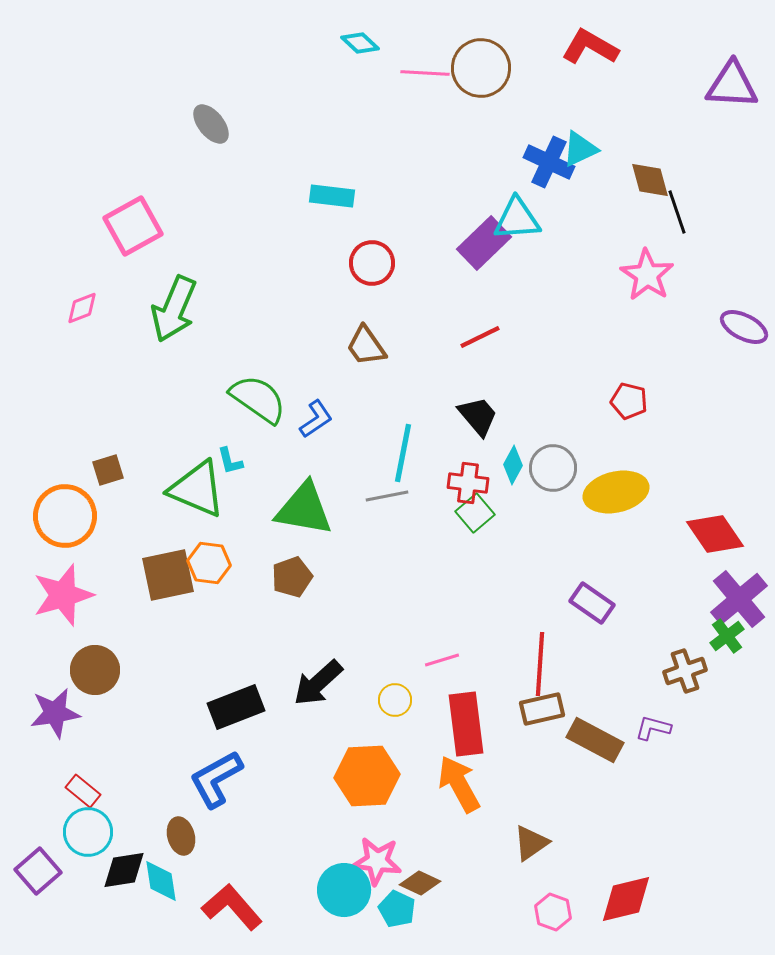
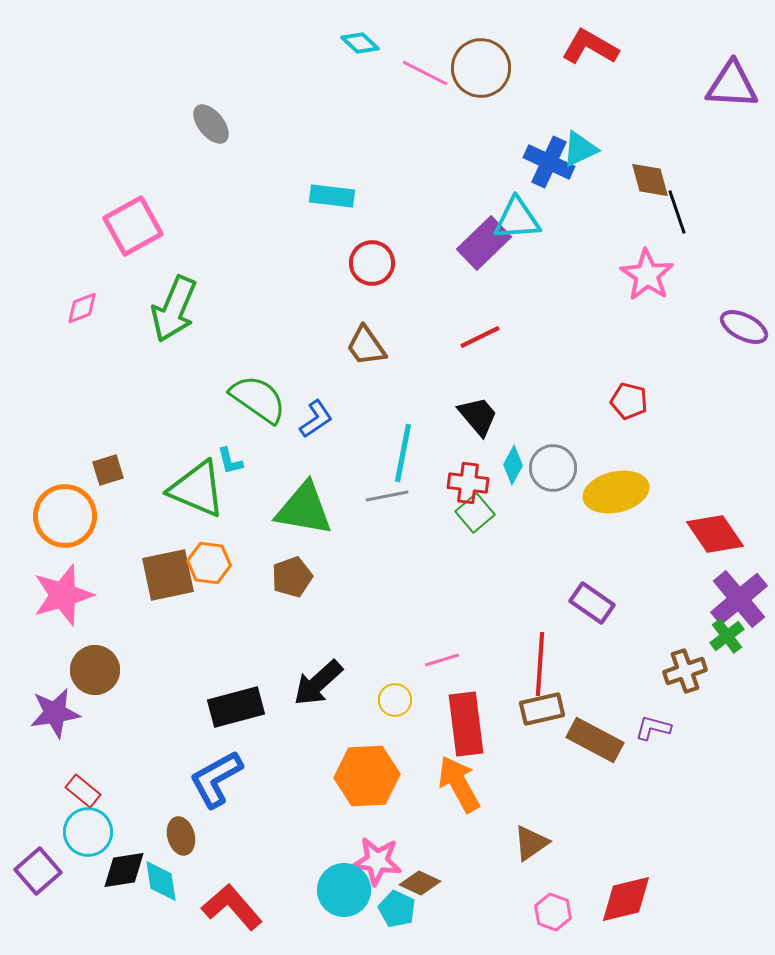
pink line at (425, 73): rotated 24 degrees clockwise
black rectangle at (236, 707): rotated 6 degrees clockwise
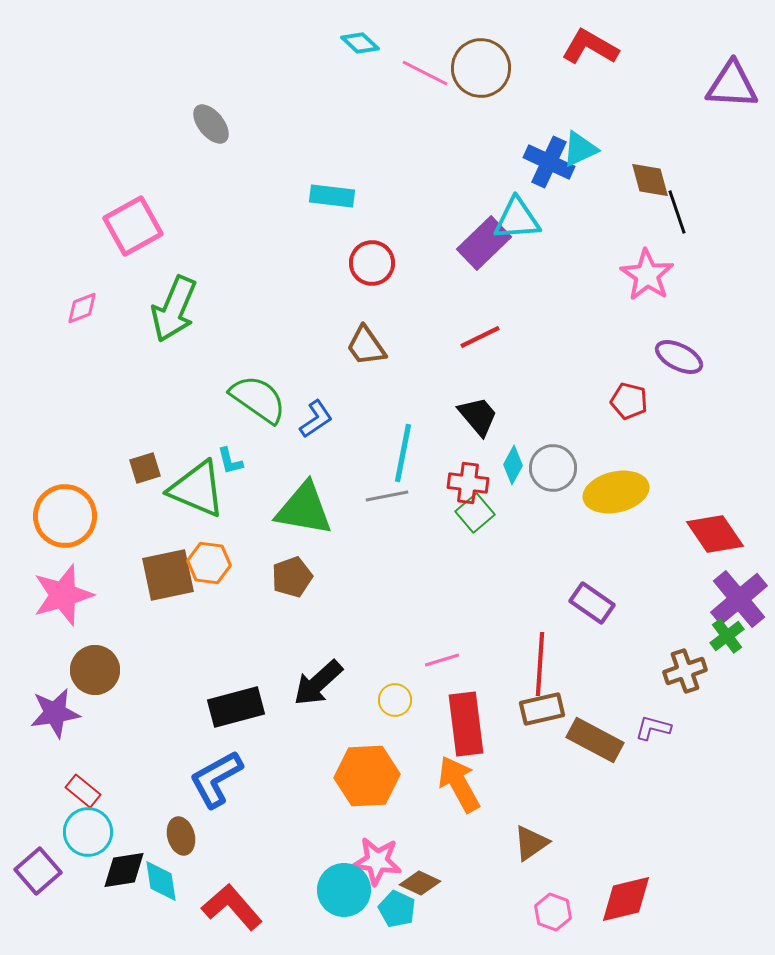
purple ellipse at (744, 327): moved 65 px left, 30 px down
brown square at (108, 470): moved 37 px right, 2 px up
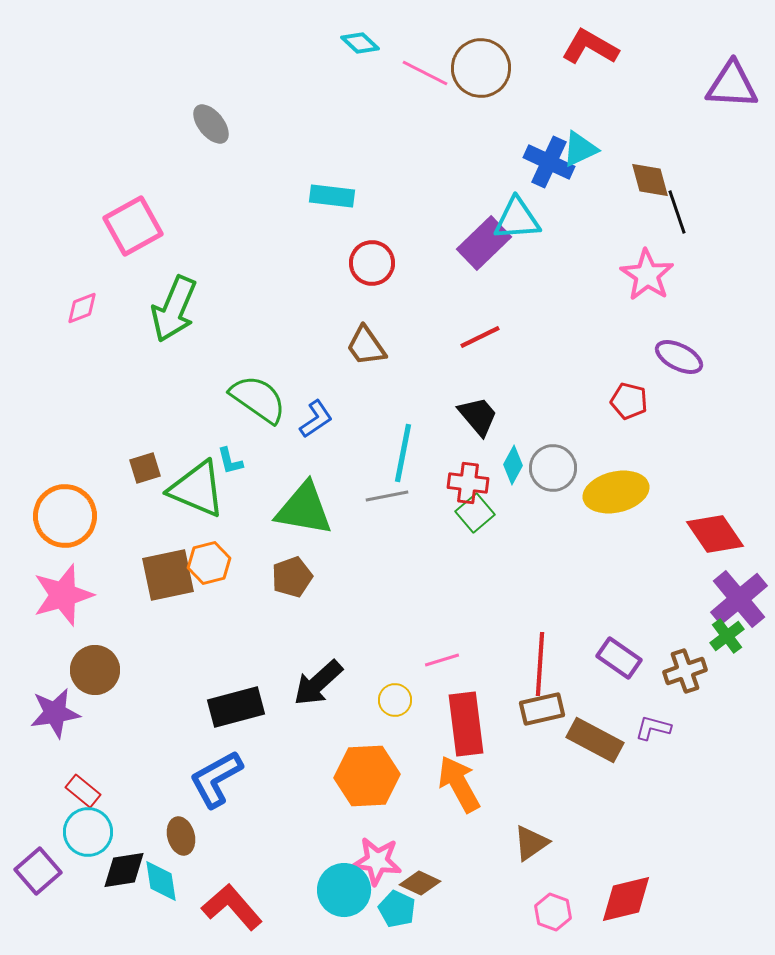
orange hexagon at (209, 563): rotated 21 degrees counterclockwise
purple rectangle at (592, 603): moved 27 px right, 55 px down
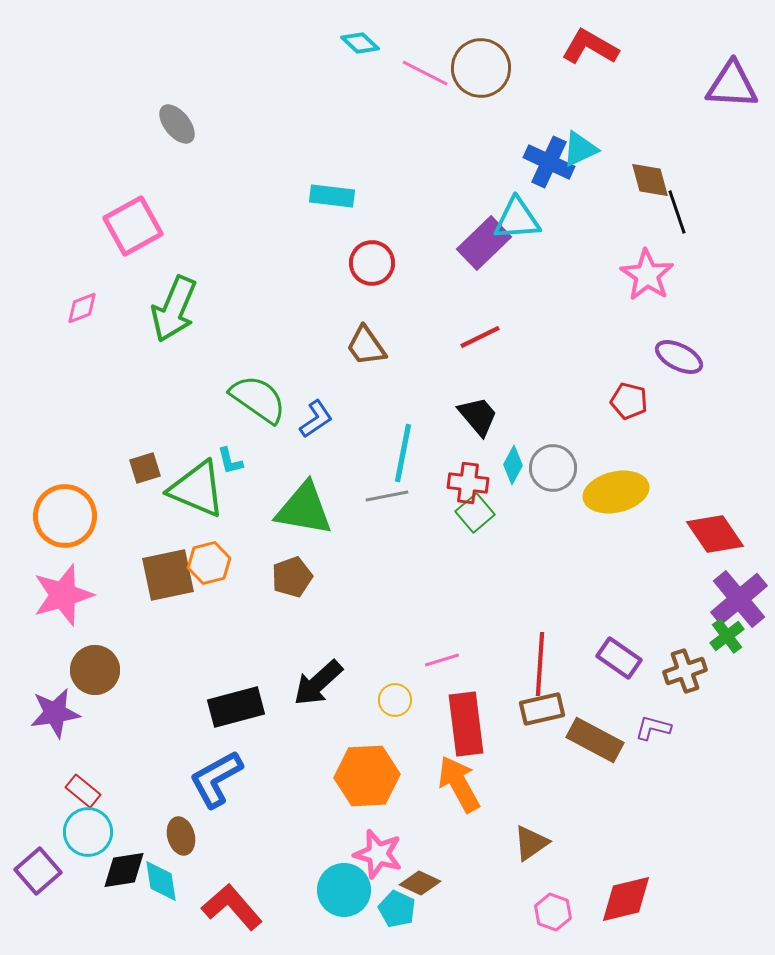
gray ellipse at (211, 124): moved 34 px left
pink star at (377, 861): moved 1 px right, 7 px up; rotated 9 degrees clockwise
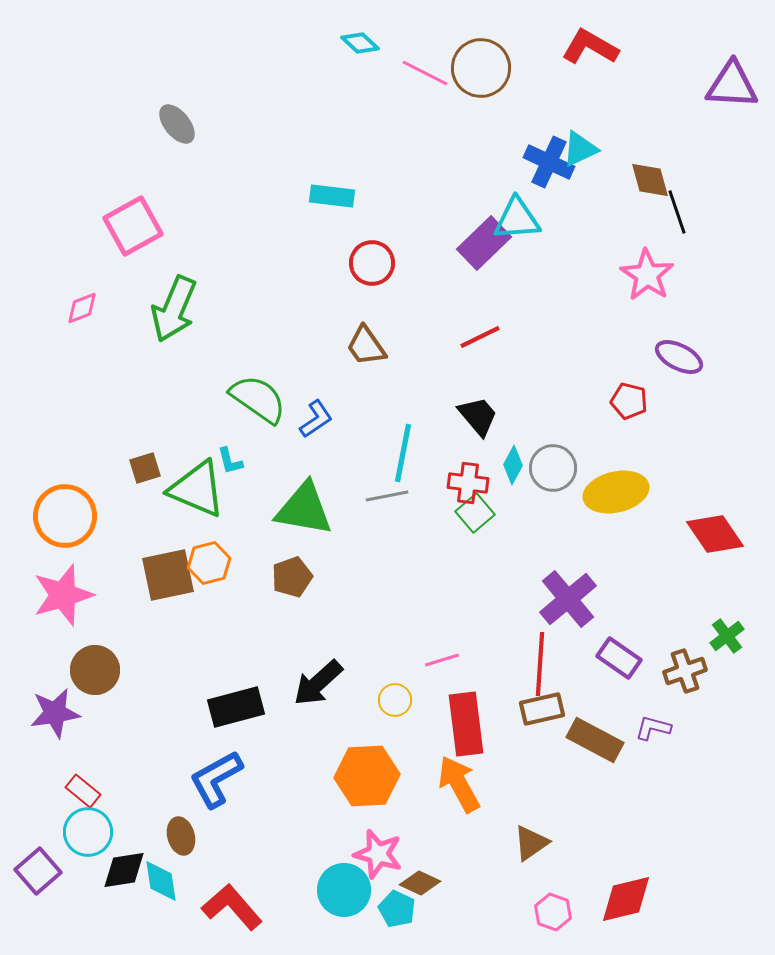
purple cross at (739, 599): moved 171 px left
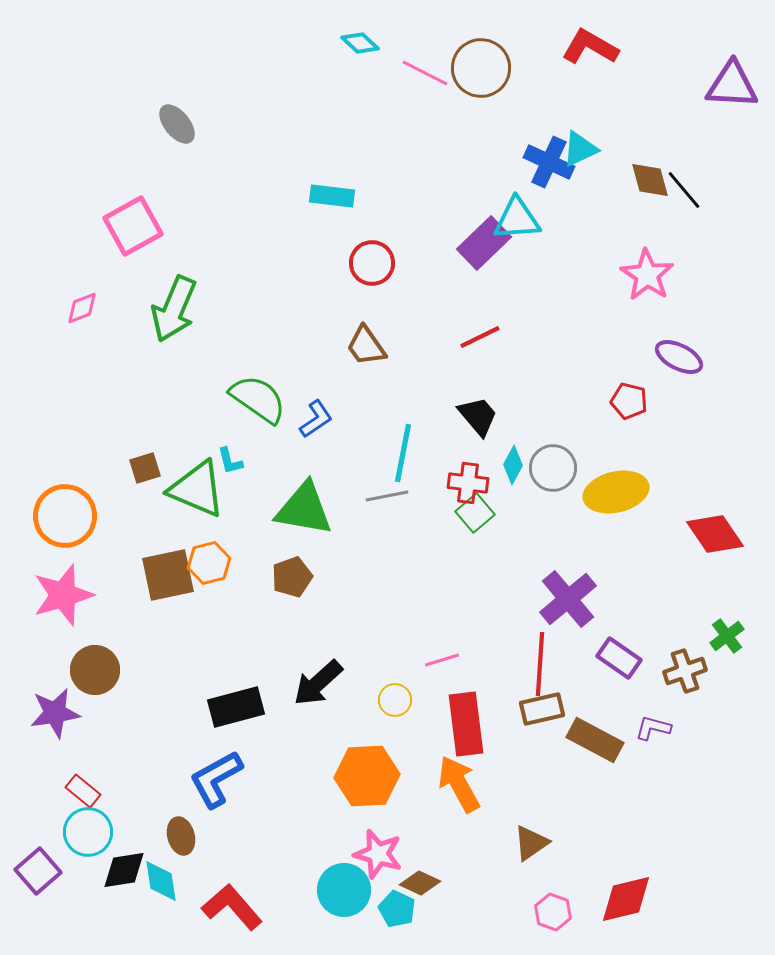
black line at (677, 212): moved 7 px right, 22 px up; rotated 21 degrees counterclockwise
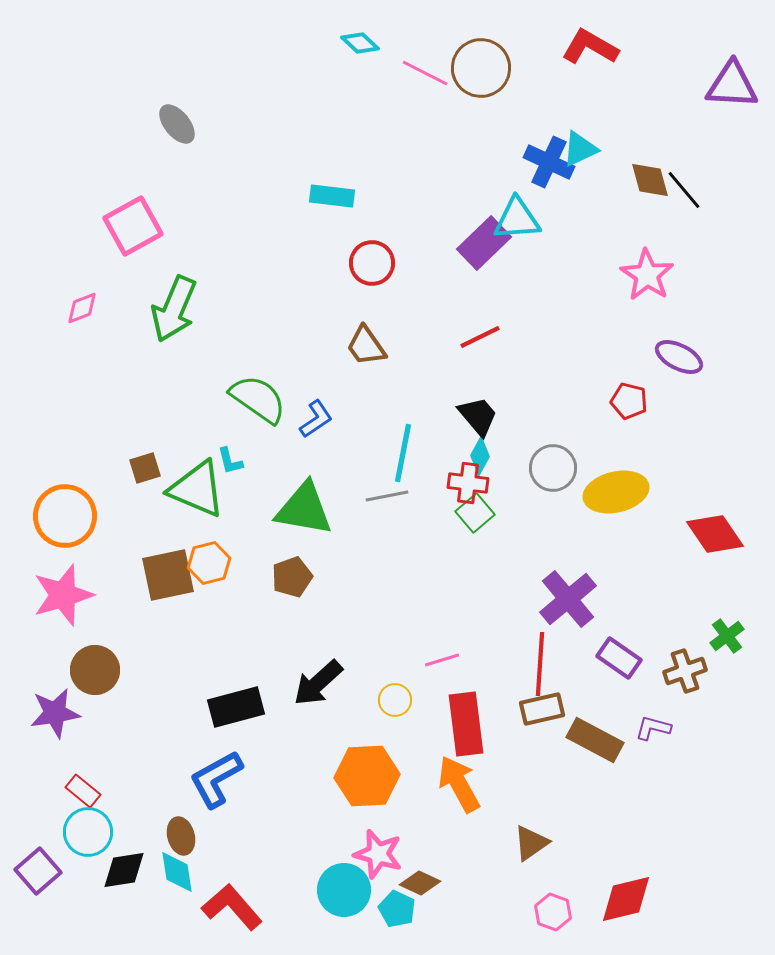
cyan diamond at (513, 465): moved 33 px left, 9 px up
cyan diamond at (161, 881): moved 16 px right, 9 px up
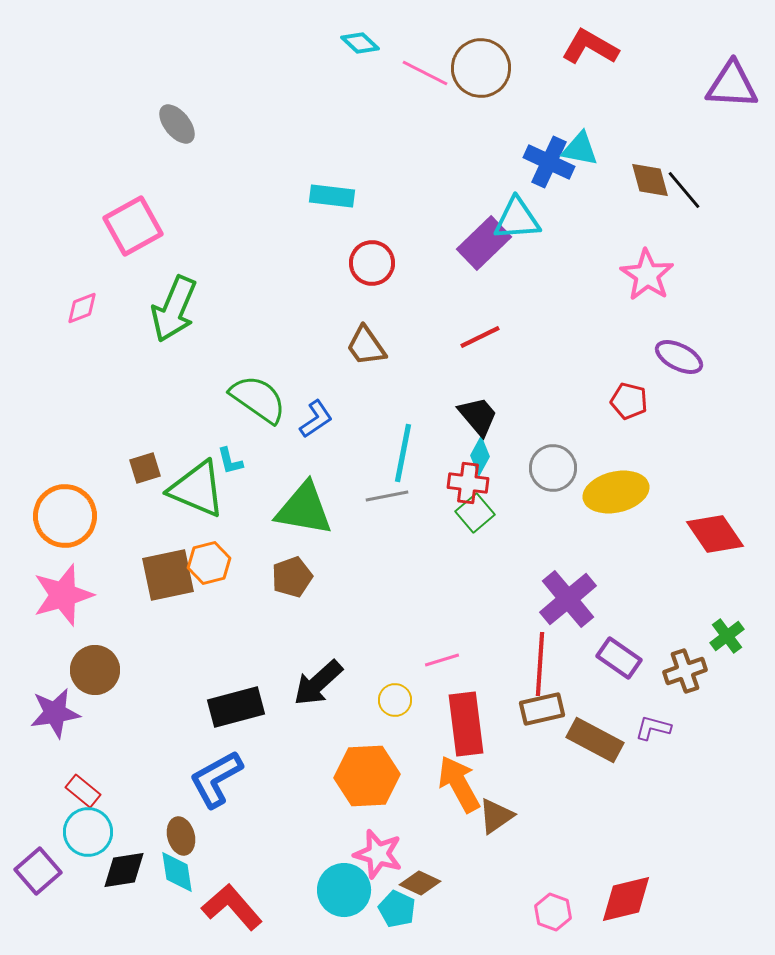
cyan triangle at (580, 149): rotated 36 degrees clockwise
brown triangle at (531, 843): moved 35 px left, 27 px up
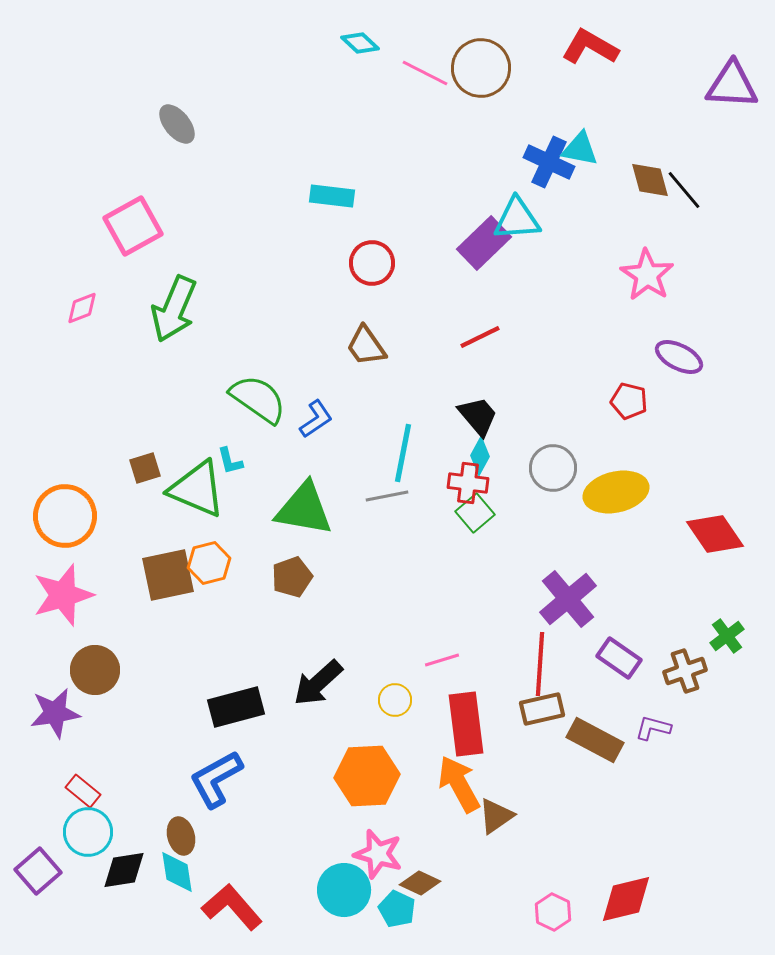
pink hexagon at (553, 912): rotated 6 degrees clockwise
